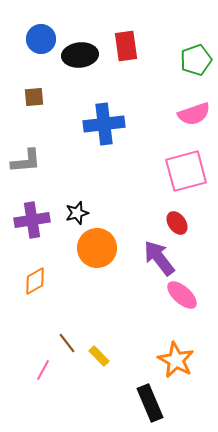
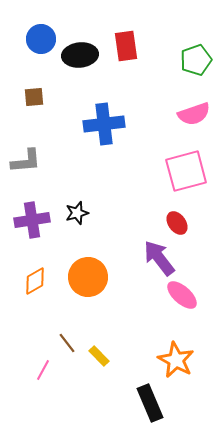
orange circle: moved 9 px left, 29 px down
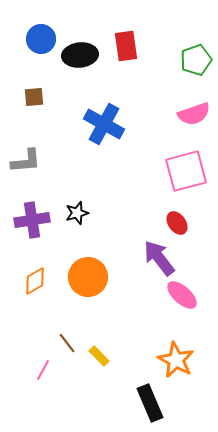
blue cross: rotated 36 degrees clockwise
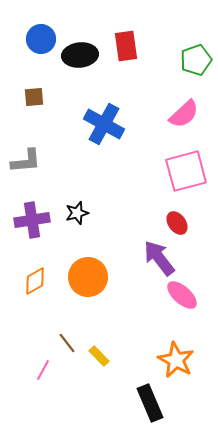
pink semicircle: moved 10 px left; rotated 24 degrees counterclockwise
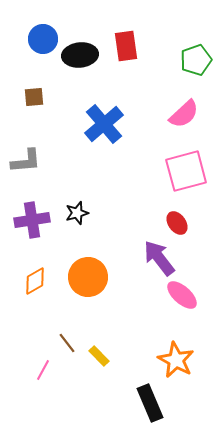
blue circle: moved 2 px right
blue cross: rotated 21 degrees clockwise
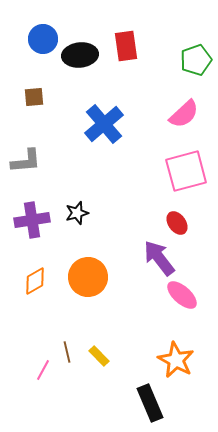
brown line: moved 9 px down; rotated 25 degrees clockwise
